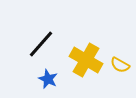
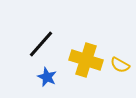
yellow cross: rotated 12 degrees counterclockwise
blue star: moved 1 px left, 2 px up
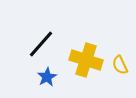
yellow semicircle: rotated 36 degrees clockwise
blue star: rotated 18 degrees clockwise
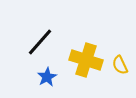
black line: moved 1 px left, 2 px up
